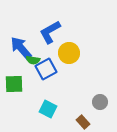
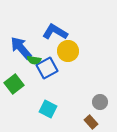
blue L-shape: moved 5 px right; rotated 60 degrees clockwise
yellow circle: moved 1 px left, 2 px up
green semicircle: moved 1 px right
blue square: moved 1 px right, 1 px up
green square: rotated 36 degrees counterclockwise
brown rectangle: moved 8 px right
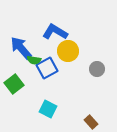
gray circle: moved 3 px left, 33 px up
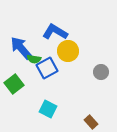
green semicircle: moved 1 px up
gray circle: moved 4 px right, 3 px down
